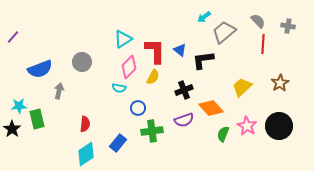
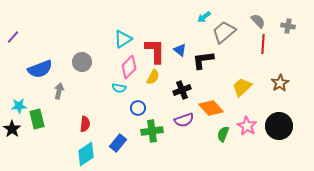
black cross: moved 2 px left
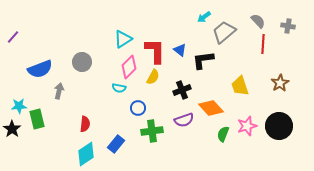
yellow trapezoid: moved 2 px left, 1 px up; rotated 65 degrees counterclockwise
pink star: rotated 24 degrees clockwise
blue rectangle: moved 2 px left, 1 px down
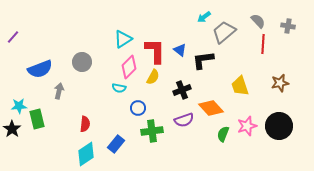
brown star: rotated 18 degrees clockwise
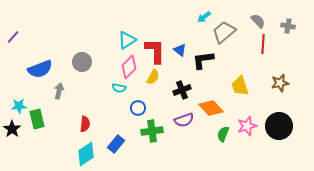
cyan triangle: moved 4 px right, 1 px down
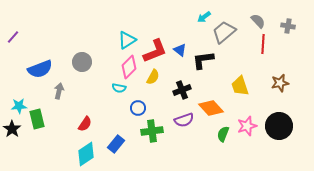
red L-shape: rotated 68 degrees clockwise
red semicircle: rotated 28 degrees clockwise
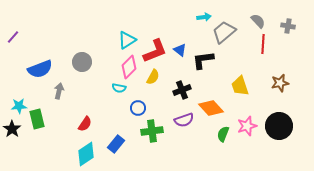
cyan arrow: rotated 152 degrees counterclockwise
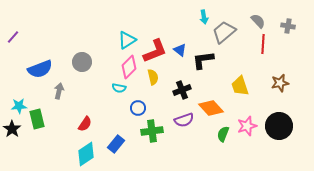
cyan arrow: rotated 88 degrees clockwise
yellow semicircle: rotated 42 degrees counterclockwise
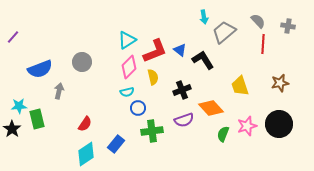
black L-shape: rotated 65 degrees clockwise
cyan semicircle: moved 8 px right, 4 px down; rotated 24 degrees counterclockwise
black circle: moved 2 px up
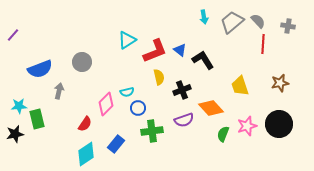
gray trapezoid: moved 8 px right, 10 px up
purple line: moved 2 px up
pink diamond: moved 23 px left, 37 px down
yellow semicircle: moved 6 px right
black star: moved 3 px right, 5 px down; rotated 24 degrees clockwise
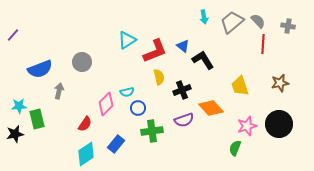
blue triangle: moved 3 px right, 4 px up
green semicircle: moved 12 px right, 14 px down
